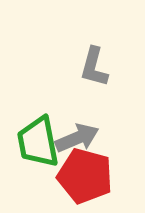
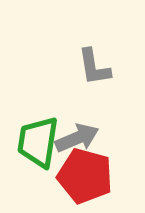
gray L-shape: rotated 24 degrees counterclockwise
green trapezoid: rotated 20 degrees clockwise
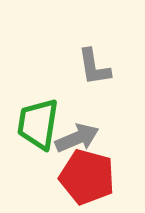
green trapezoid: moved 18 px up
red pentagon: moved 2 px right, 1 px down
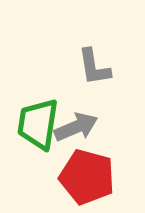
gray arrow: moved 1 px left, 11 px up
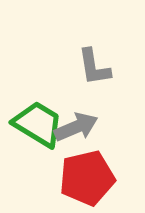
green trapezoid: rotated 112 degrees clockwise
red pentagon: moved 1 px down; rotated 28 degrees counterclockwise
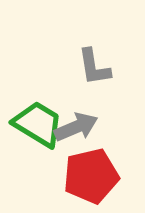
red pentagon: moved 4 px right, 2 px up
